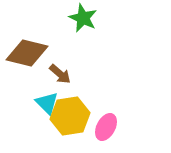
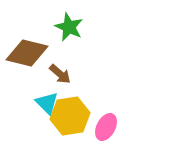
green star: moved 14 px left, 9 px down
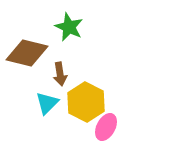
brown arrow: rotated 40 degrees clockwise
cyan triangle: rotated 30 degrees clockwise
yellow hexagon: moved 16 px right, 14 px up; rotated 24 degrees counterclockwise
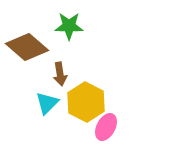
green star: moved 1 px up; rotated 24 degrees counterclockwise
brown diamond: moved 6 px up; rotated 27 degrees clockwise
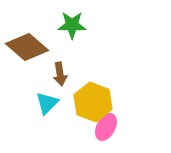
green star: moved 3 px right, 1 px up
yellow hexagon: moved 7 px right; rotated 6 degrees counterclockwise
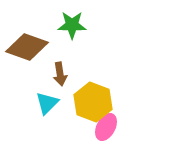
brown diamond: rotated 21 degrees counterclockwise
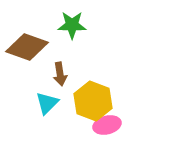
yellow hexagon: moved 1 px up
pink ellipse: moved 1 px right, 2 px up; rotated 48 degrees clockwise
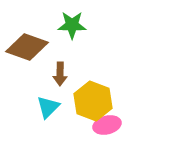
brown arrow: rotated 10 degrees clockwise
cyan triangle: moved 1 px right, 4 px down
